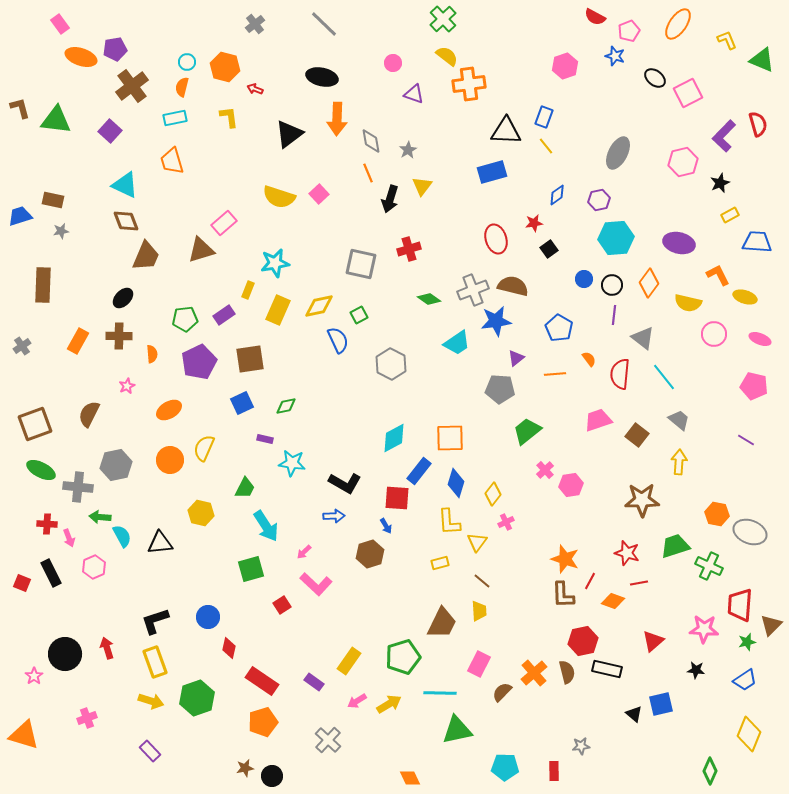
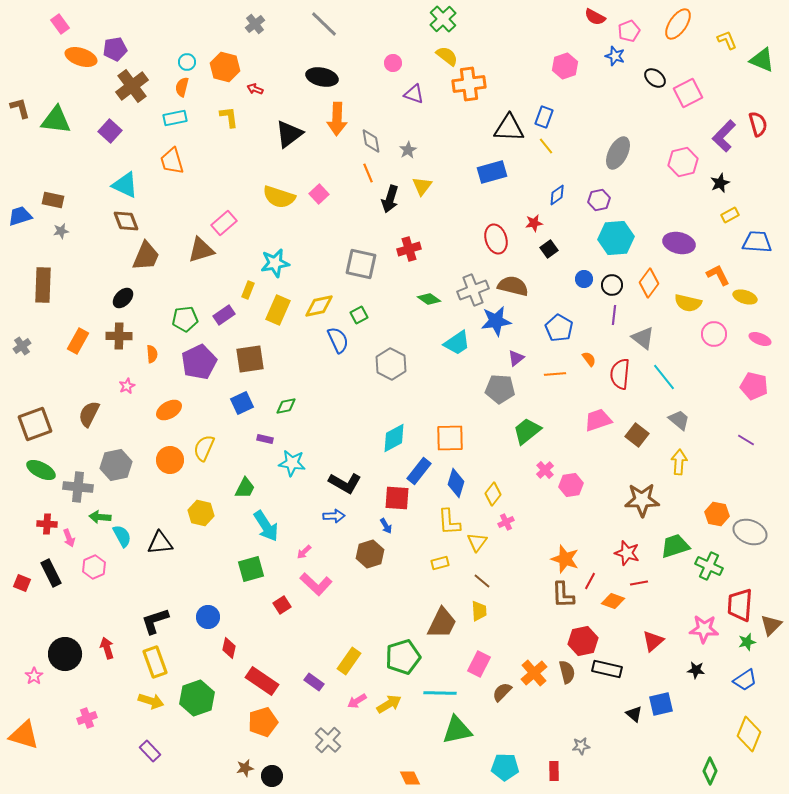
black triangle at (506, 131): moved 3 px right, 3 px up
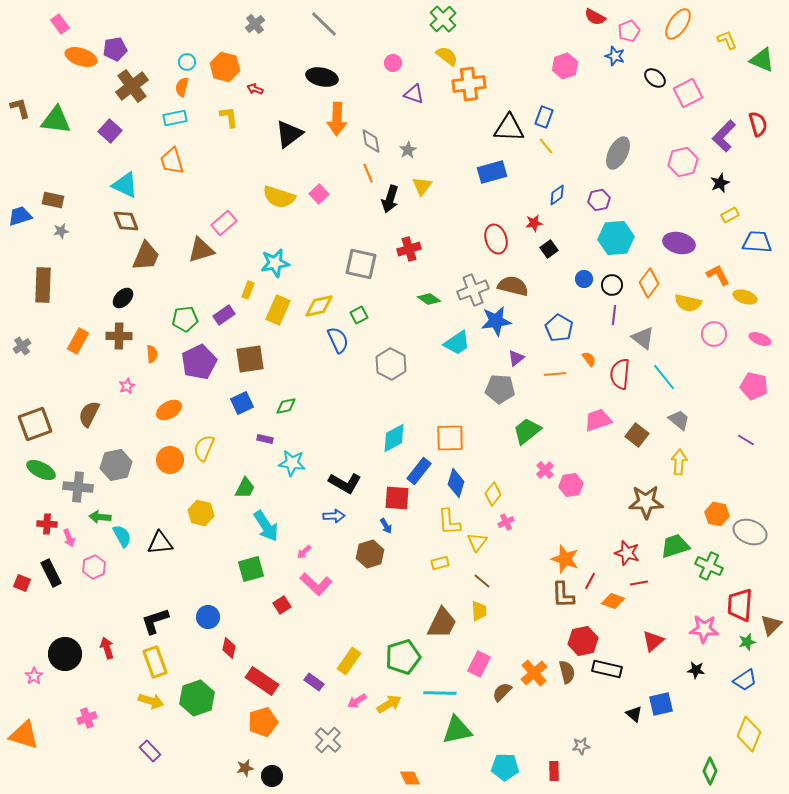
brown star at (642, 500): moved 4 px right, 2 px down
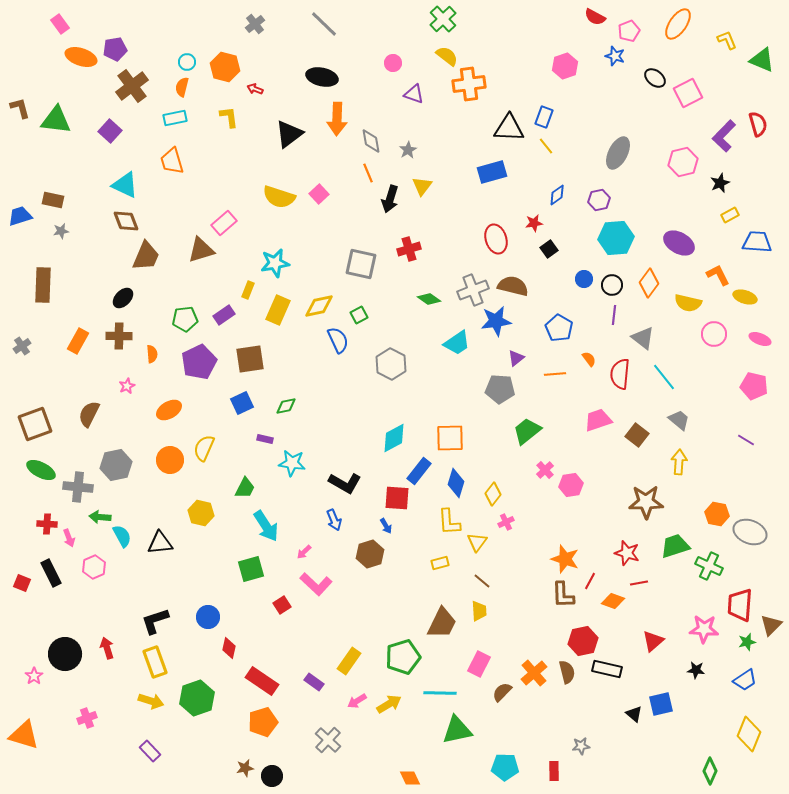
purple ellipse at (679, 243): rotated 16 degrees clockwise
blue arrow at (334, 516): moved 4 px down; rotated 70 degrees clockwise
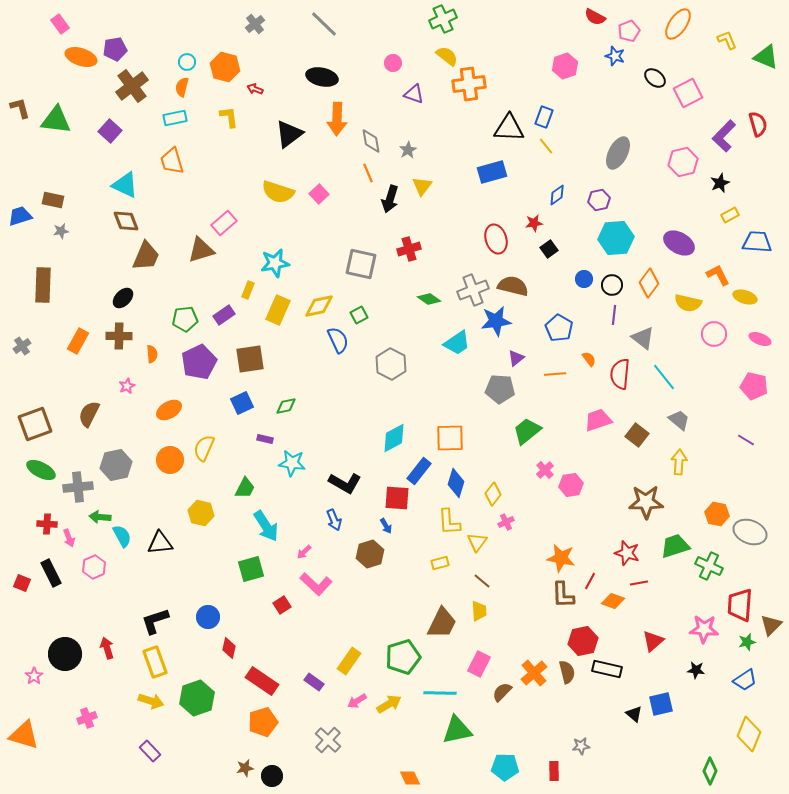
green cross at (443, 19): rotated 20 degrees clockwise
green triangle at (762, 60): moved 4 px right, 3 px up
yellow semicircle at (279, 197): moved 1 px left, 5 px up
gray cross at (78, 487): rotated 12 degrees counterclockwise
orange star at (565, 559): moved 4 px left, 1 px up; rotated 8 degrees counterclockwise
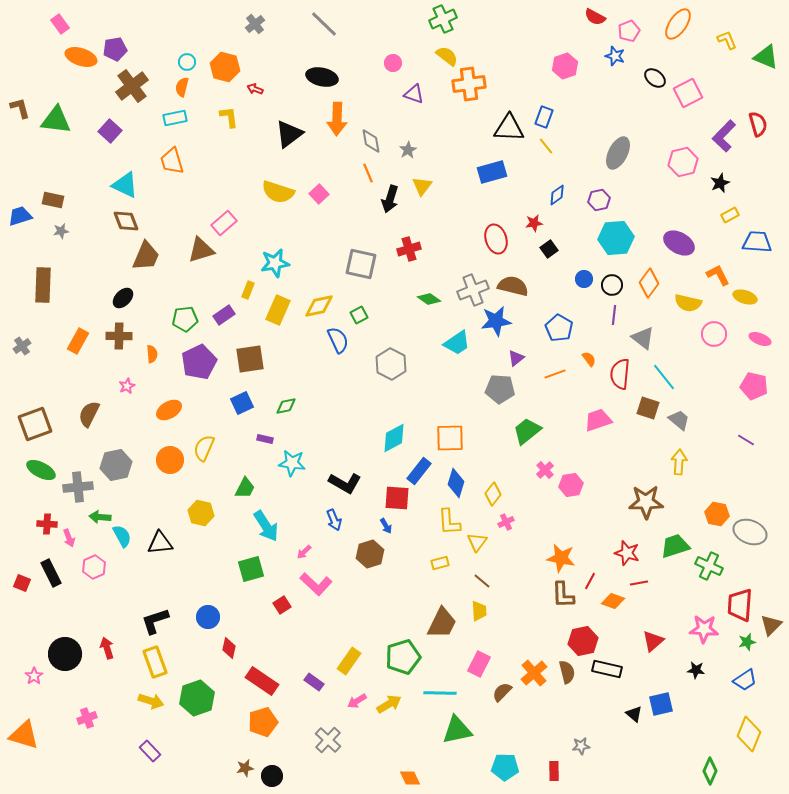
orange line at (555, 374): rotated 15 degrees counterclockwise
brown square at (637, 435): moved 11 px right, 27 px up; rotated 20 degrees counterclockwise
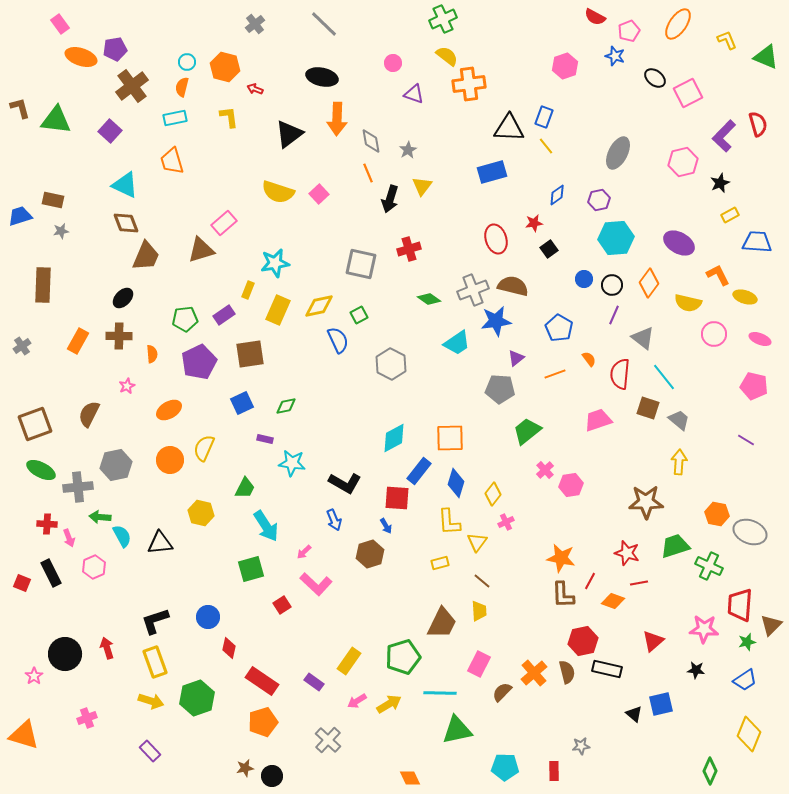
brown diamond at (126, 221): moved 2 px down
purple line at (614, 315): rotated 18 degrees clockwise
brown square at (250, 359): moved 5 px up
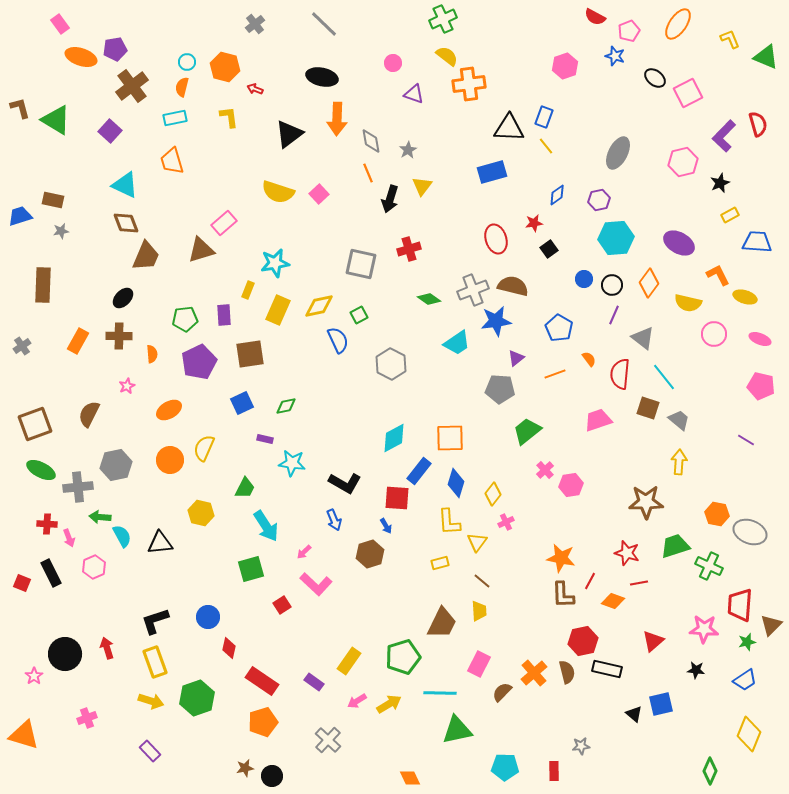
yellow L-shape at (727, 40): moved 3 px right, 1 px up
green triangle at (56, 120): rotated 24 degrees clockwise
purple rectangle at (224, 315): rotated 60 degrees counterclockwise
pink pentagon at (754, 386): moved 7 px right
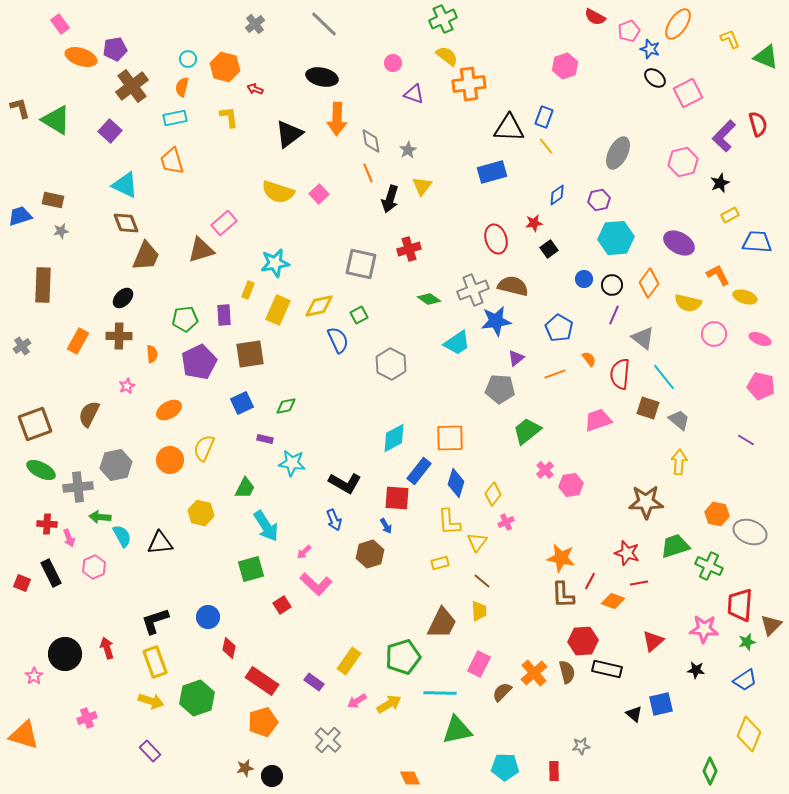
blue star at (615, 56): moved 35 px right, 7 px up
cyan circle at (187, 62): moved 1 px right, 3 px up
red hexagon at (583, 641): rotated 8 degrees clockwise
